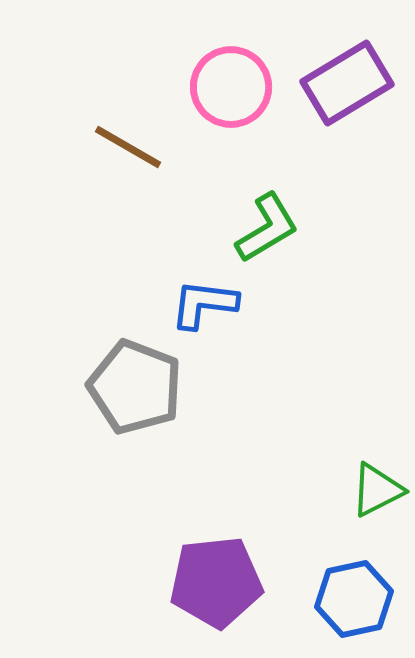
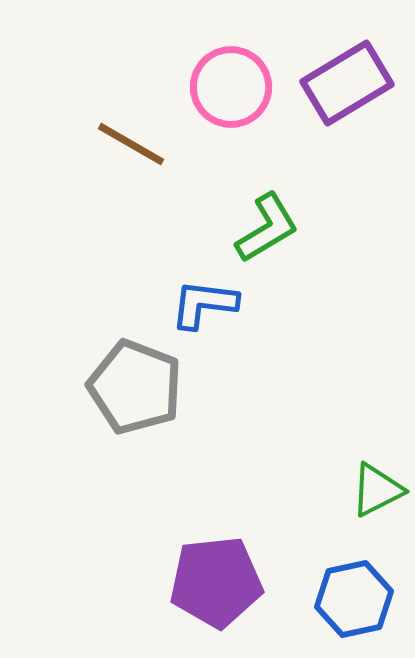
brown line: moved 3 px right, 3 px up
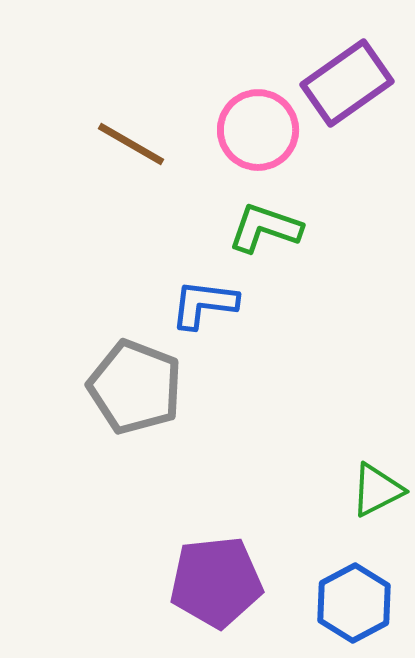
purple rectangle: rotated 4 degrees counterclockwise
pink circle: moved 27 px right, 43 px down
green L-shape: moved 2 px left; rotated 130 degrees counterclockwise
blue hexagon: moved 4 px down; rotated 16 degrees counterclockwise
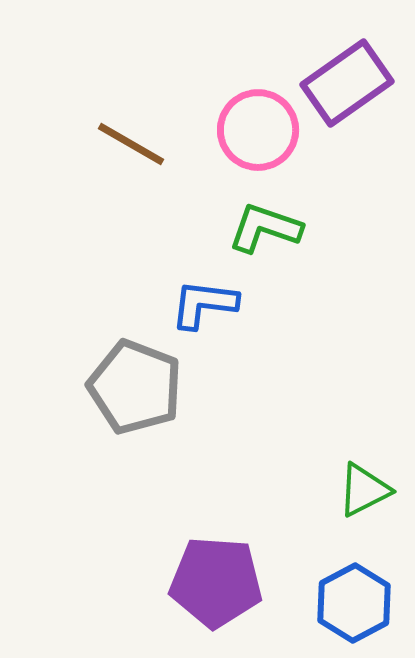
green triangle: moved 13 px left
purple pentagon: rotated 10 degrees clockwise
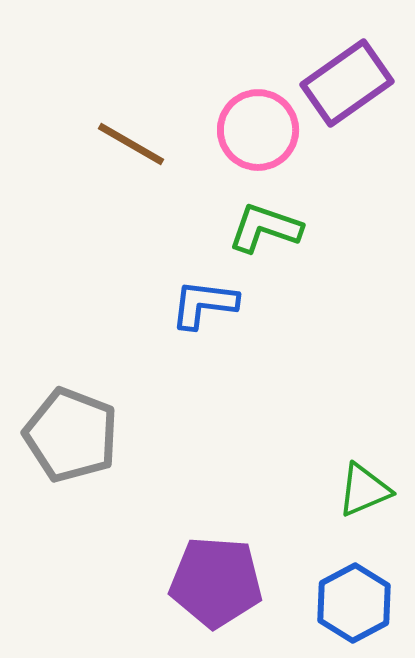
gray pentagon: moved 64 px left, 48 px down
green triangle: rotated 4 degrees clockwise
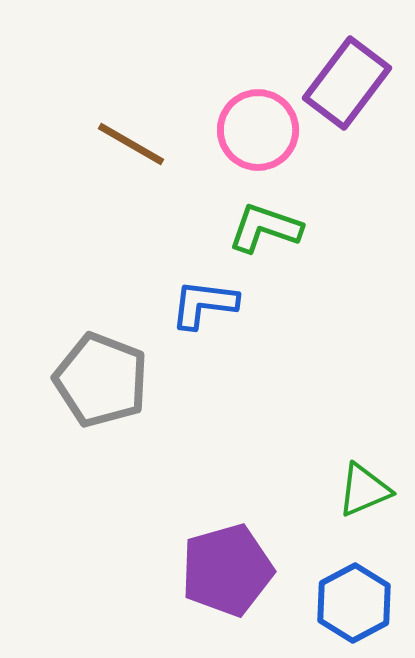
purple rectangle: rotated 18 degrees counterclockwise
gray pentagon: moved 30 px right, 55 px up
purple pentagon: moved 11 px right, 12 px up; rotated 20 degrees counterclockwise
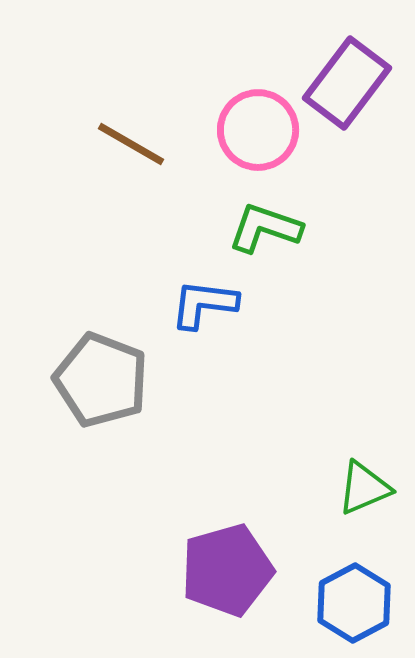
green triangle: moved 2 px up
